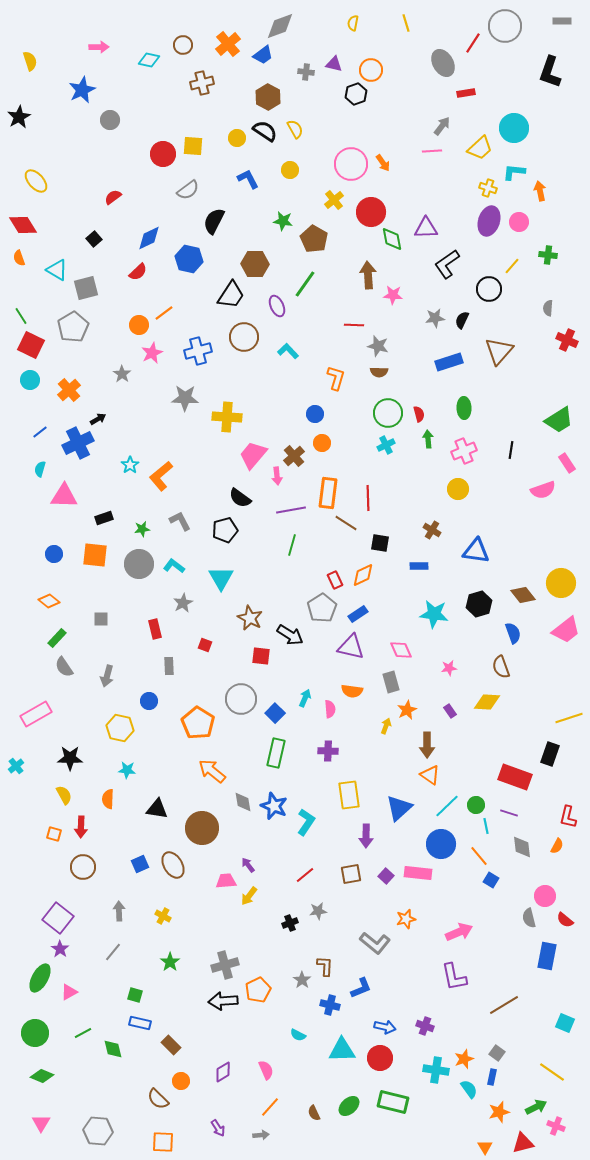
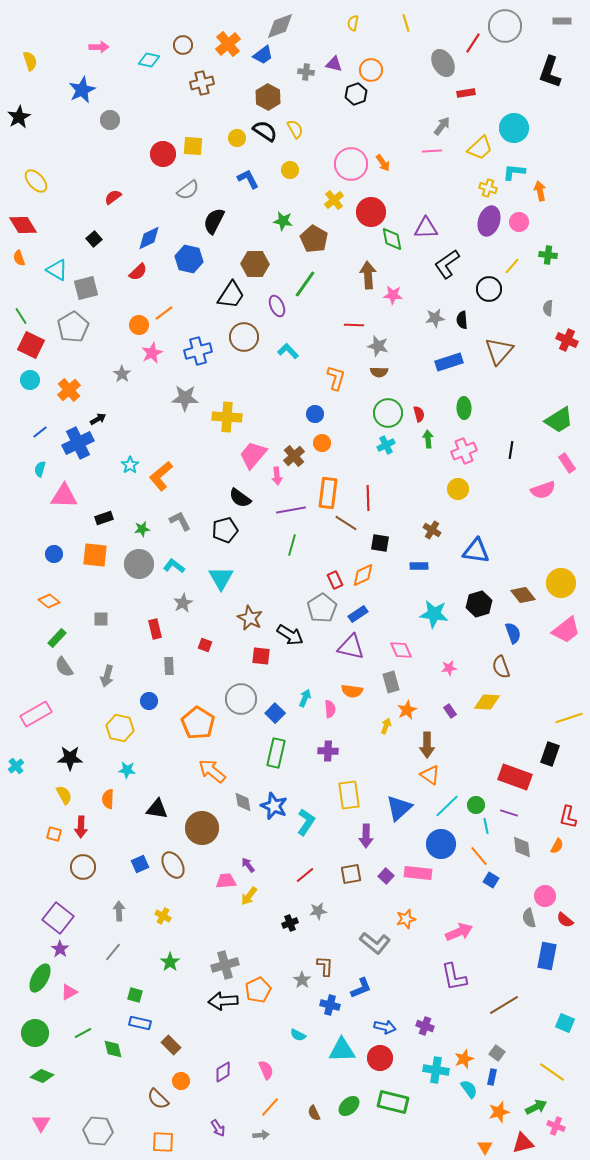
black semicircle at (462, 320): rotated 30 degrees counterclockwise
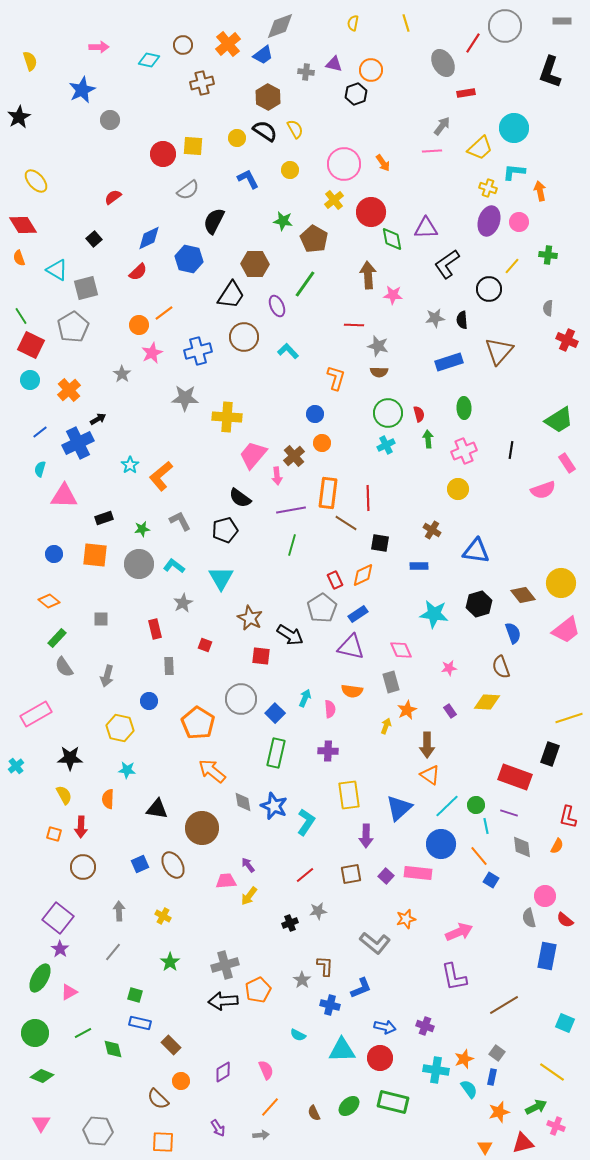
pink circle at (351, 164): moved 7 px left
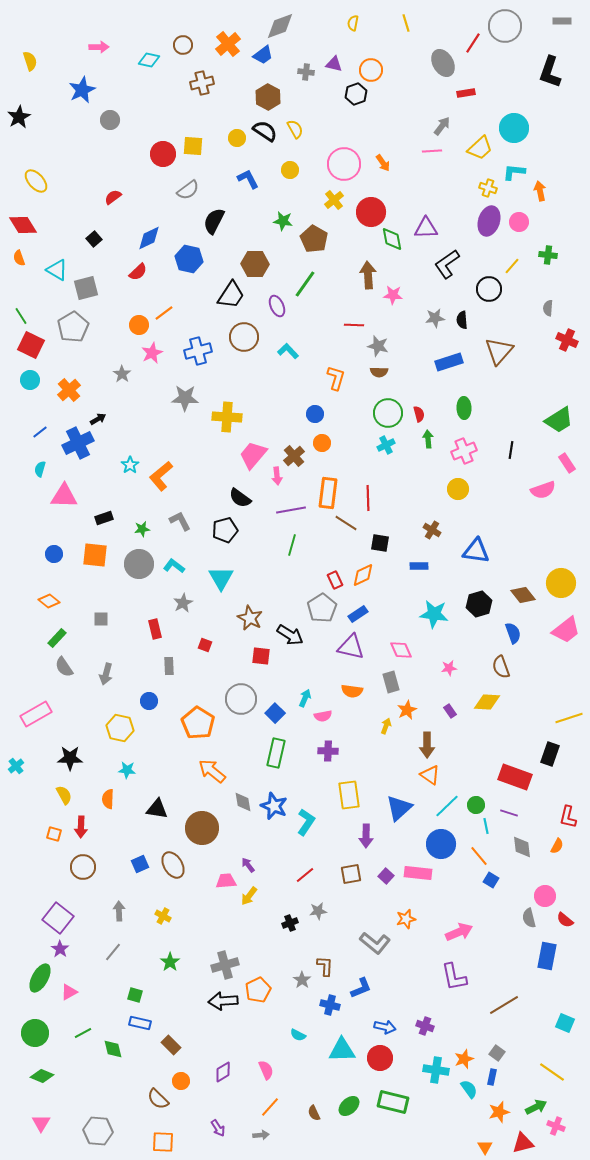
gray arrow at (107, 676): moved 1 px left, 2 px up
pink semicircle at (330, 709): moved 7 px left, 7 px down; rotated 84 degrees clockwise
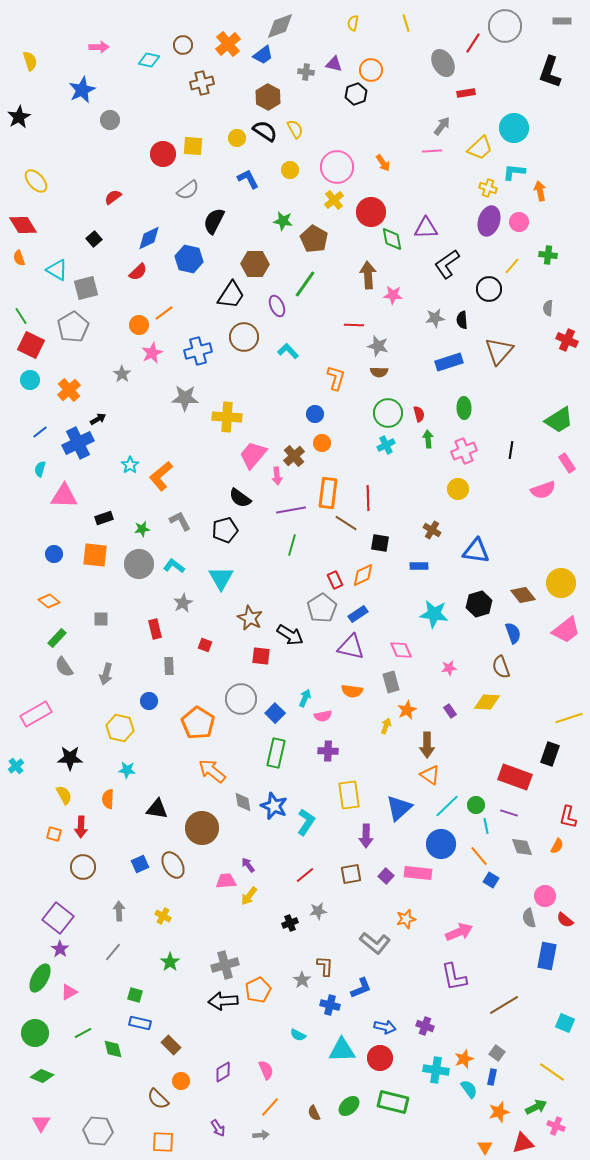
pink circle at (344, 164): moved 7 px left, 3 px down
gray diamond at (522, 847): rotated 15 degrees counterclockwise
